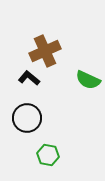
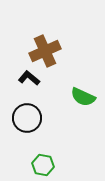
green semicircle: moved 5 px left, 17 px down
green hexagon: moved 5 px left, 10 px down
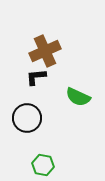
black L-shape: moved 7 px right, 1 px up; rotated 45 degrees counterclockwise
green semicircle: moved 5 px left
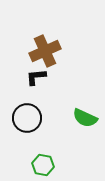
green semicircle: moved 7 px right, 21 px down
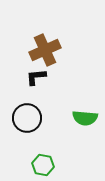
brown cross: moved 1 px up
green semicircle: rotated 20 degrees counterclockwise
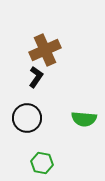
black L-shape: rotated 130 degrees clockwise
green semicircle: moved 1 px left, 1 px down
green hexagon: moved 1 px left, 2 px up
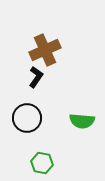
green semicircle: moved 2 px left, 2 px down
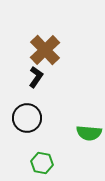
brown cross: rotated 20 degrees counterclockwise
green semicircle: moved 7 px right, 12 px down
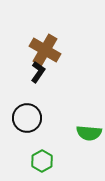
brown cross: rotated 16 degrees counterclockwise
black L-shape: moved 2 px right, 5 px up
green hexagon: moved 2 px up; rotated 20 degrees clockwise
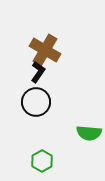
black circle: moved 9 px right, 16 px up
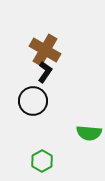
black L-shape: moved 7 px right
black circle: moved 3 px left, 1 px up
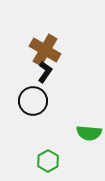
green hexagon: moved 6 px right
